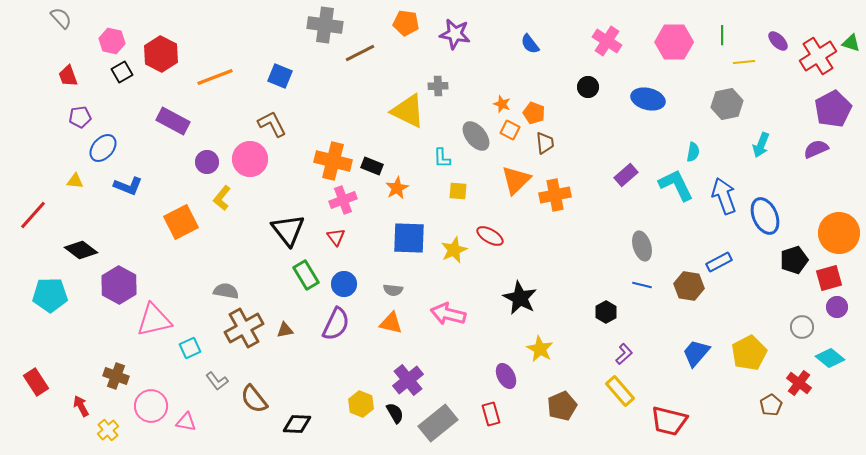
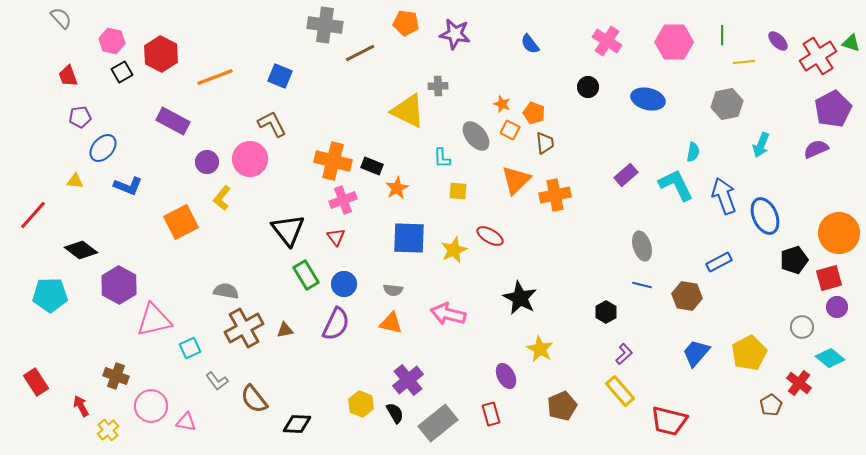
brown hexagon at (689, 286): moved 2 px left, 10 px down
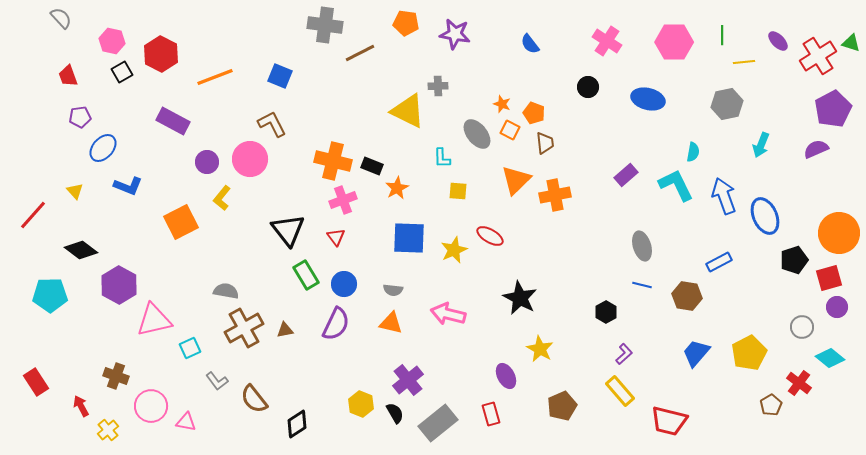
gray ellipse at (476, 136): moved 1 px right, 2 px up
yellow triangle at (75, 181): moved 10 px down; rotated 42 degrees clockwise
black diamond at (297, 424): rotated 36 degrees counterclockwise
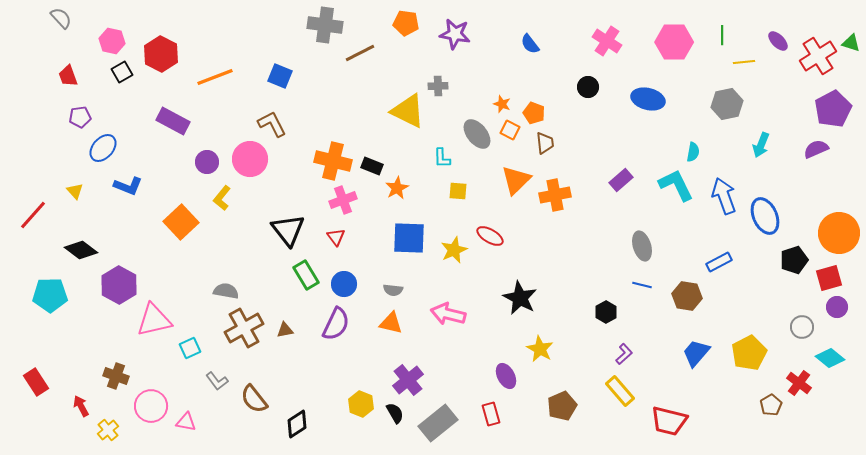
purple rectangle at (626, 175): moved 5 px left, 5 px down
orange square at (181, 222): rotated 16 degrees counterclockwise
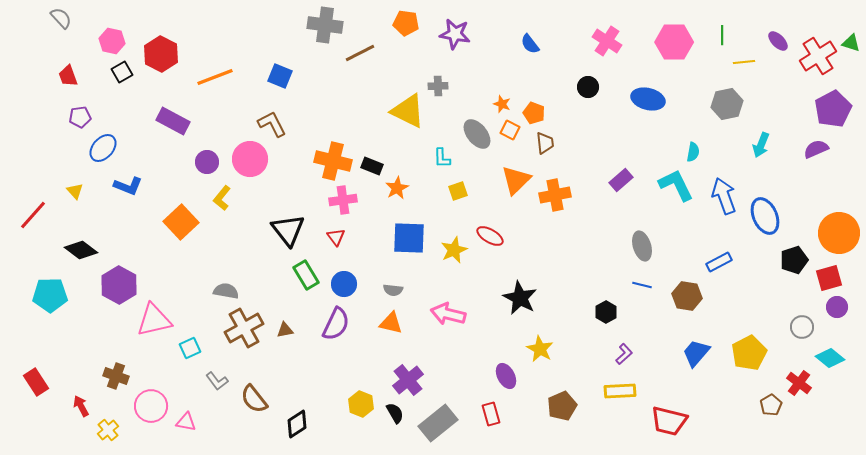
yellow square at (458, 191): rotated 24 degrees counterclockwise
pink cross at (343, 200): rotated 12 degrees clockwise
yellow rectangle at (620, 391): rotated 52 degrees counterclockwise
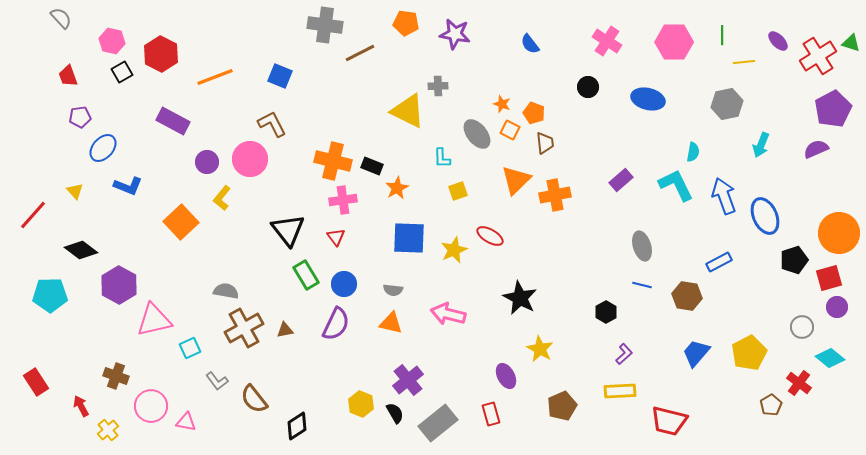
black diamond at (297, 424): moved 2 px down
